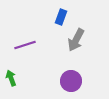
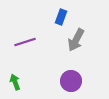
purple line: moved 3 px up
green arrow: moved 4 px right, 4 px down
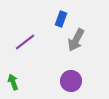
blue rectangle: moved 2 px down
purple line: rotated 20 degrees counterclockwise
green arrow: moved 2 px left
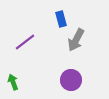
blue rectangle: rotated 35 degrees counterclockwise
purple circle: moved 1 px up
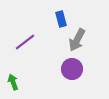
gray arrow: moved 1 px right
purple circle: moved 1 px right, 11 px up
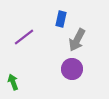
blue rectangle: rotated 28 degrees clockwise
purple line: moved 1 px left, 5 px up
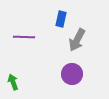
purple line: rotated 40 degrees clockwise
purple circle: moved 5 px down
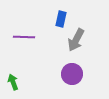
gray arrow: moved 1 px left
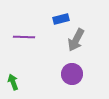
blue rectangle: rotated 63 degrees clockwise
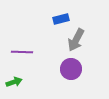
purple line: moved 2 px left, 15 px down
purple circle: moved 1 px left, 5 px up
green arrow: moved 1 px right; rotated 91 degrees clockwise
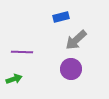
blue rectangle: moved 2 px up
gray arrow: rotated 20 degrees clockwise
green arrow: moved 3 px up
